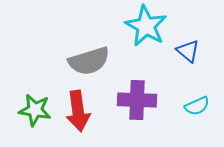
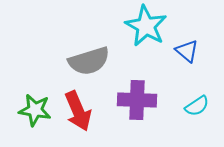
blue triangle: moved 1 px left
cyan semicircle: rotated 10 degrees counterclockwise
red arrow: rotated 15 degrees counterclockwise
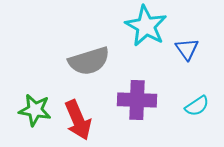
blue triangle: moved 2 px up; rotated 15 degrees clockwise
red arrow: moved 9 px down
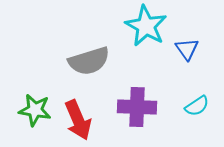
purple cross: moved 7 px down
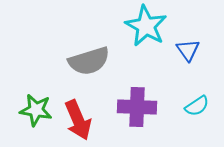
blue triangle: moved 1 px right, 1 px down
green star: moved 1 px right
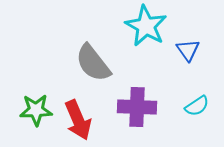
gray semicircle: moved 4 px right, 2 px down; rotated 69 degrees clockwise
green star: rotated 12 degrees counterclockwise
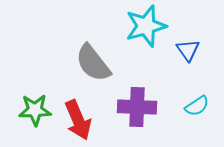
cyan star: rotated 27 degrees clockwise
green star: moved 1 px left
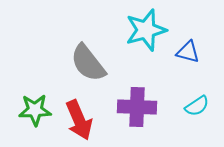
cyan star: moved 4 px down
blue triangle: moved 2 px down; rotated 40 degrees counterclockwise
gray semicircle: moved 5 px left
red arrow: moved 1 px right
